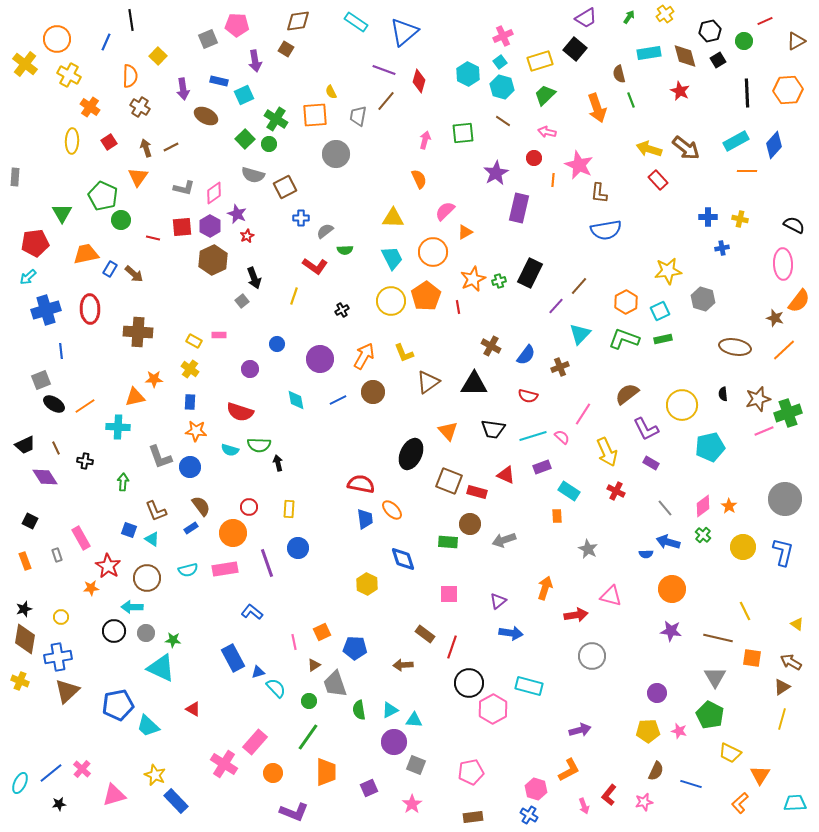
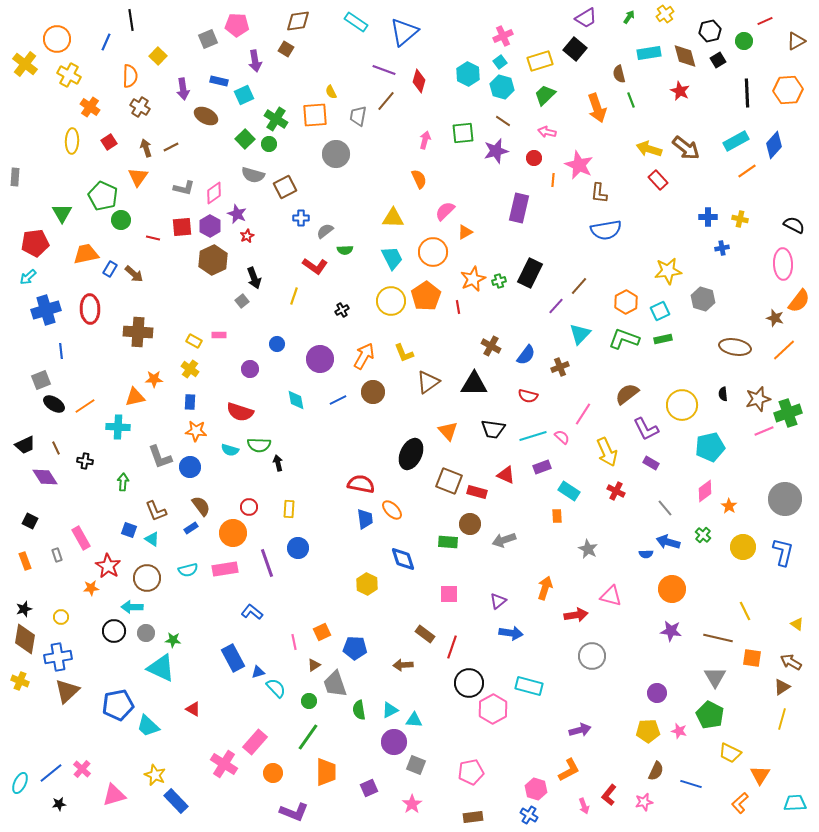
orange line at (747, 171): rotated 36 degrees counterclockwise
purple star at (496, 173): moved 22 px up; rotated 15 degrees clockwise
pink diamond at (703, 506): moved 2 px right, 15 px up
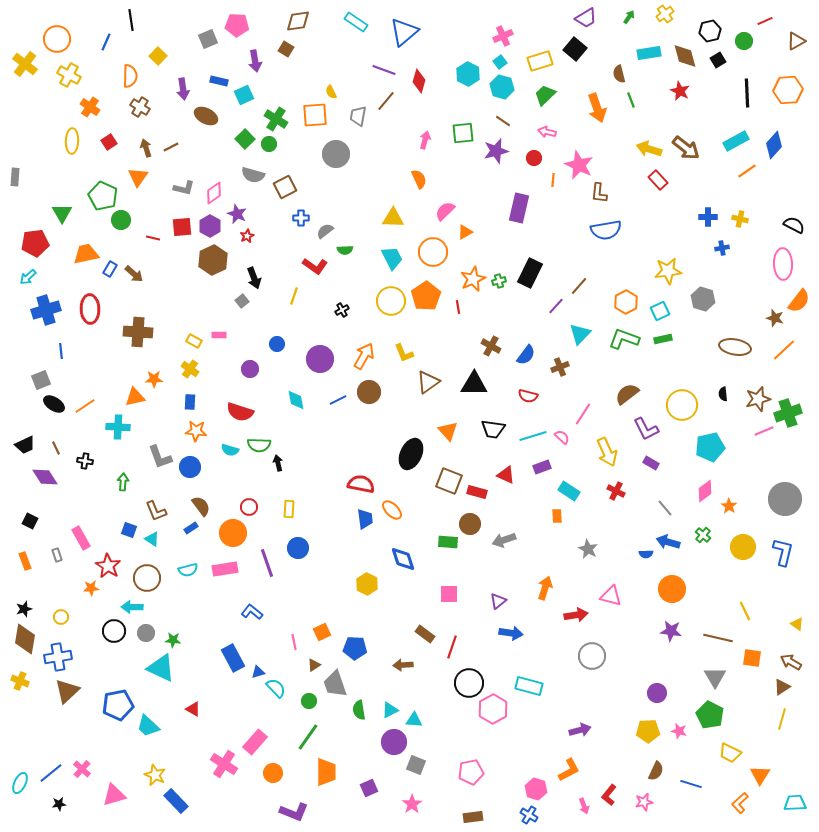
brown circle at (373, 392): moved 4 px left
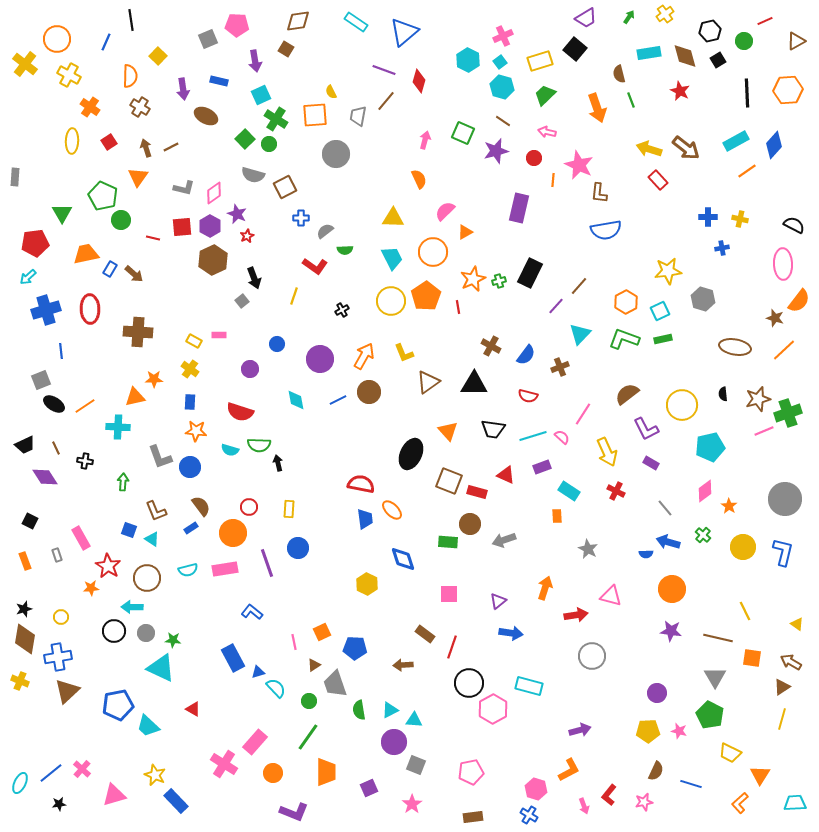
cyan hexagon at (468, 74): moved 14 px up
cyan square at (244, 95): moved 17 px right
green square at (463, 133): rotated 30 degrees clockwise
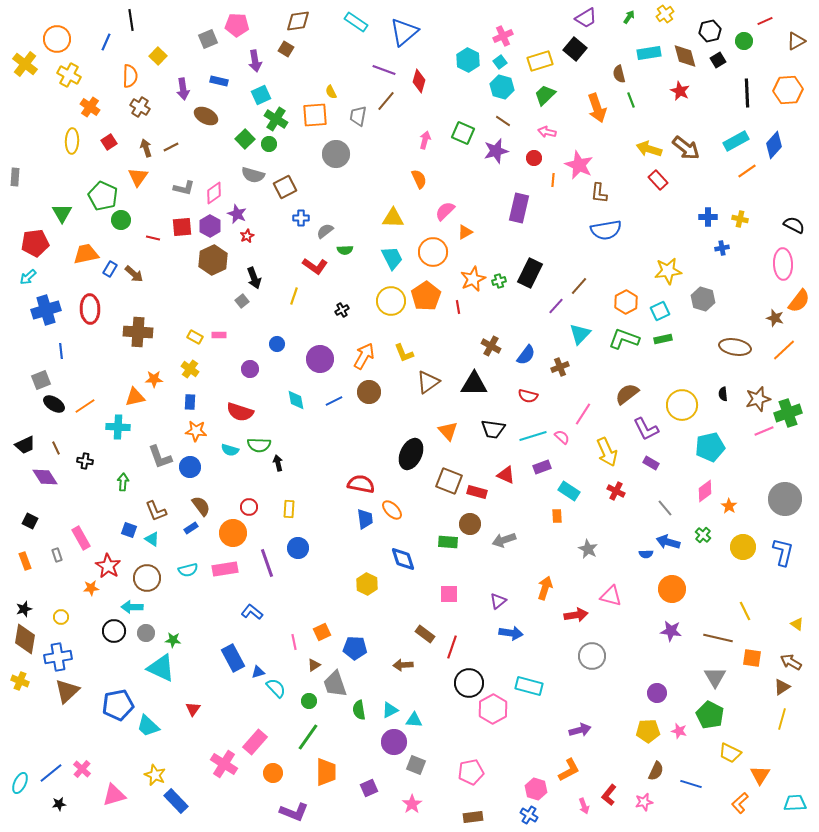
yellow rectangle at (194, 341): moved 1 px right, 4 px up
blue line at (338, 400): moved 4 px left, 1 px down
red triangle at (193, 709): rotated 35 degrees clockwise
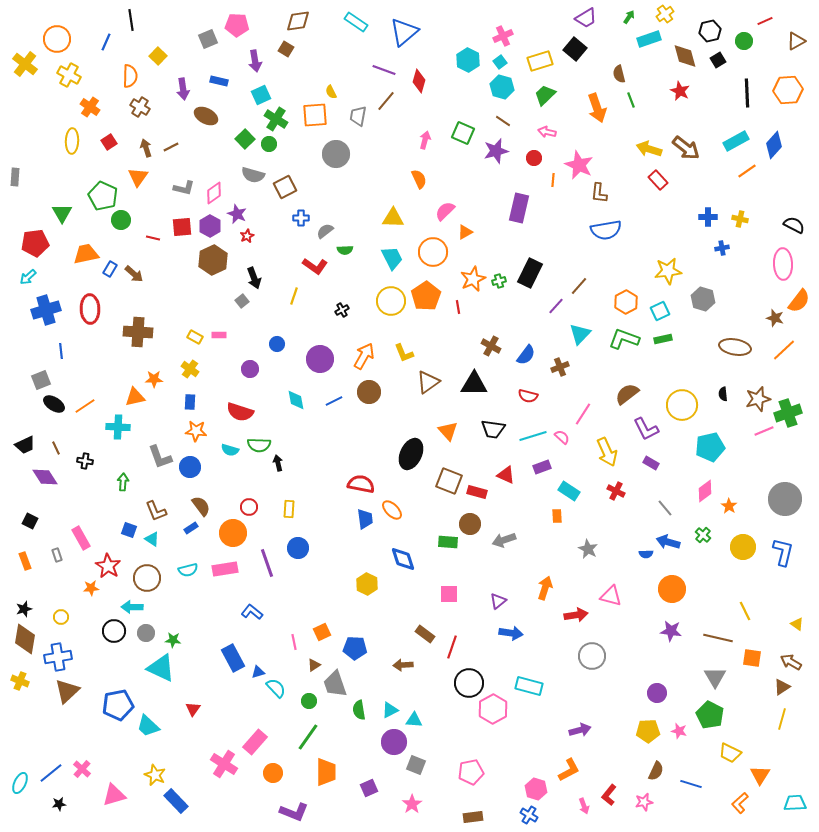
cyan rectangle at (649, 53): moved 14 px up; rotated 10 degrees counterclockwise
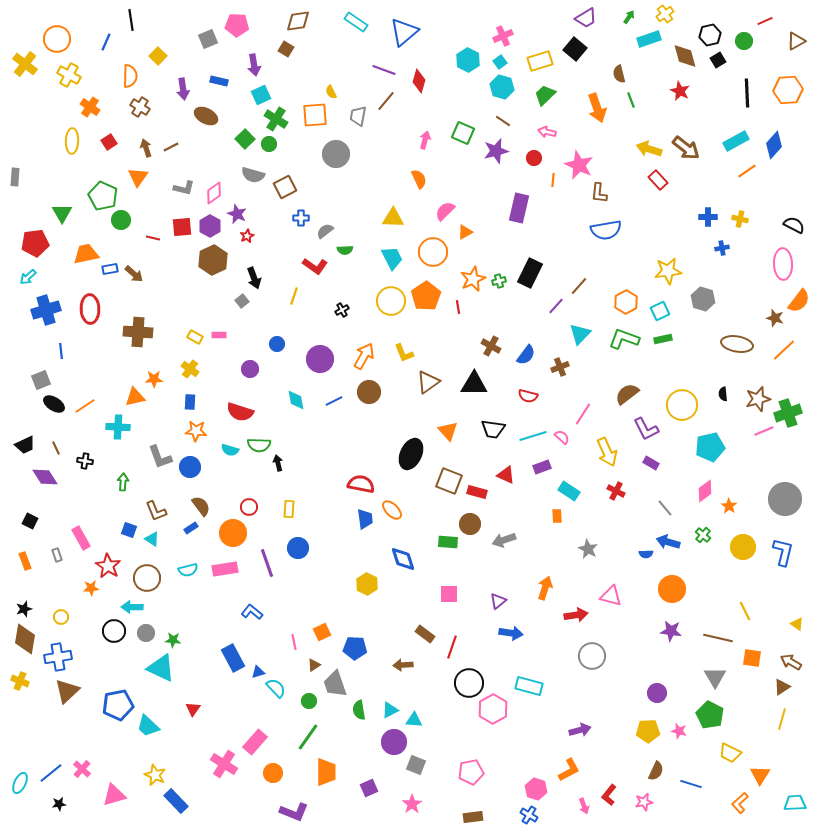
black hexagon at (710, 31): moved 4 px down
purple arrow at (255, 61): moved 1 px left, 4 px down
blue rectangle at (110, 269): rotated 49 degrees clockwise
brown ellipse at (735, 347): moved 2 px right, 3 px up
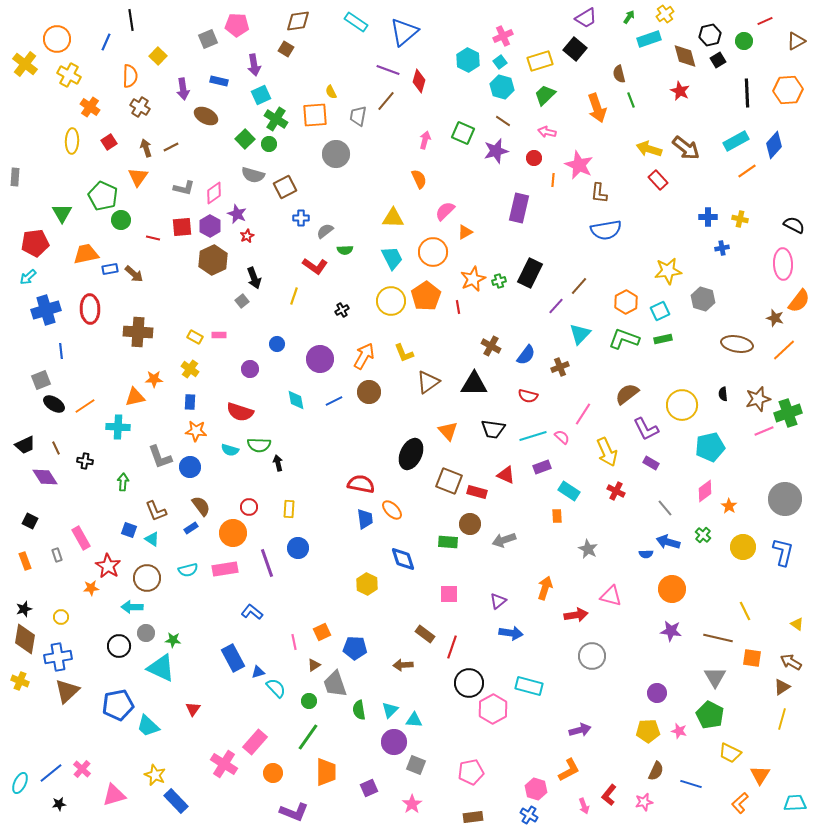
purple line at (384, 70): moved 4 px right
black circle at (114, 631): moved 5 px right, 15 px down
cyan triangle at (390, 710): rotated 18 degrees counterclockwise
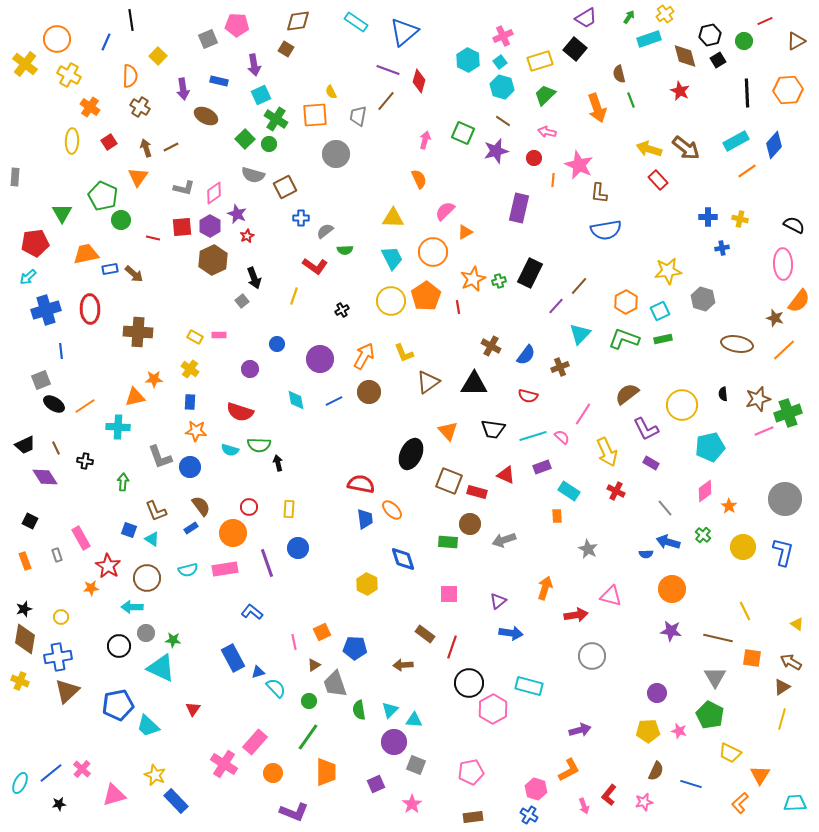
purple square at (369, 788): moved 7 px right, 4 px up
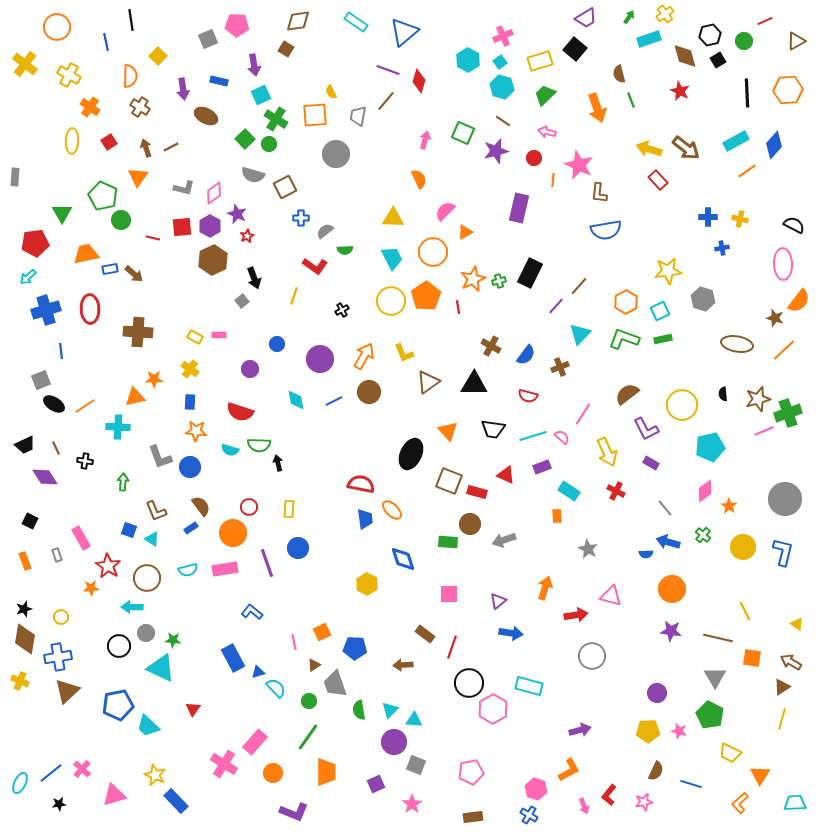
orange circle at (57, 39): moved 12 px up
blue line at (106, 42): rotated 36 degrees counterclockwise
